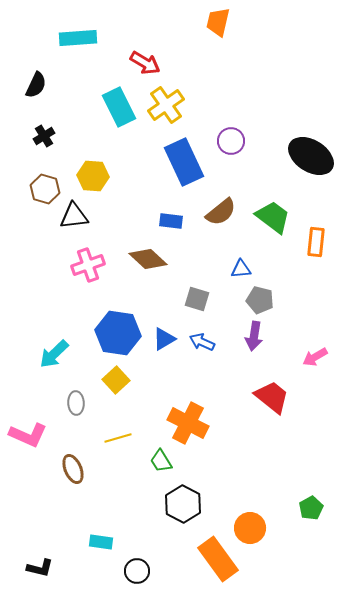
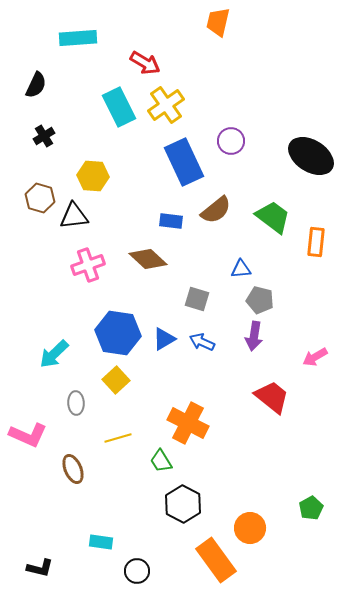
brown hexagon at (45, 189): moved 5 px left, 9 px down
brown semicircle at (221, 212): moved 5 px left, 2 px up
orange rectangle at (218, 559): moved 2 px left, 1 px down
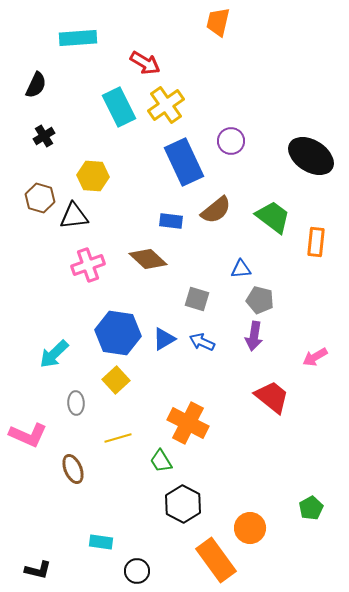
black L-shape at (40, 568): moved 2 px left, 2 px down
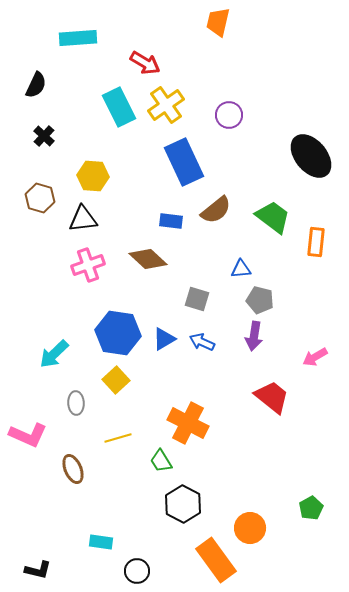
black cross at (44, 136): rotated 15 degrees counterclockwise
purple circle at (231, 141): moved 2 px left, 26 px up
black ellipse at (311, 156): rotated 18 degrees clockwise
black triangle at (74, 216): moved 9 px right, 3 px down
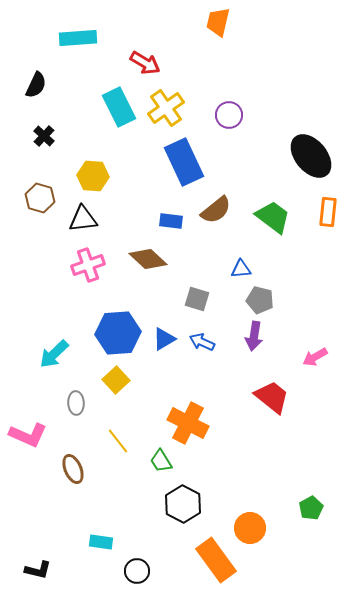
yellow cross at (166, 105): moved 3 px down
orange rectangle at (316, 242): moved 12 px right, 30 px up
blue hexagon at (118, 333): rotated 12 degrees counterclockwise
yellow line at (118, 438): moved 3 px down; rotated 68 degrees clockwise
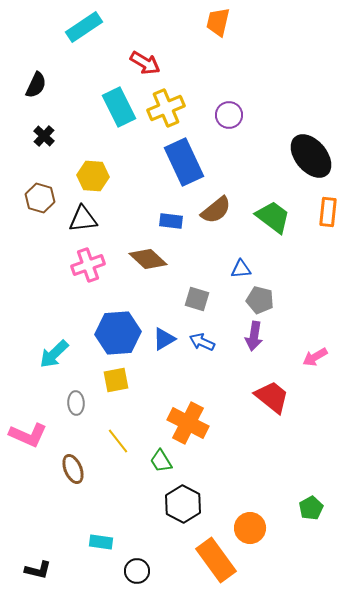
cyan rectangle at (78, 38): moved 6 px right, 11 px up; rotated 30 degrees counterclockwise
yellow cross at (166, 108): rotated 12 degrees clockwise
yellow square at (116, 380): rotated 32 degrees clockwise
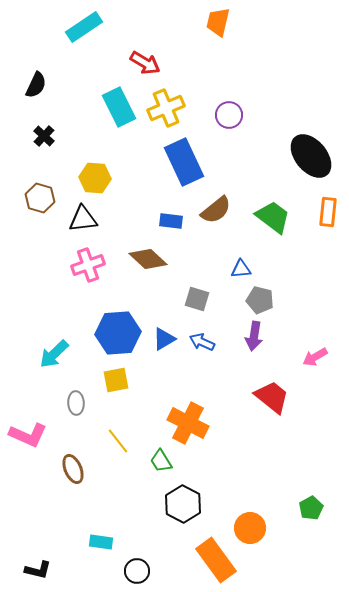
yellow hexagon at (93, 176): moved 2 px right, 2 px down
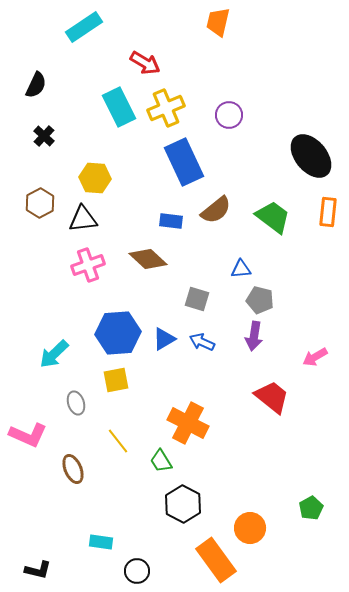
brown hexagon at (40, 198): moved 5 px down; rotated 16 degrees clockwise
gray ellipse at (76, 403): rotated 15 degrees counterclockwise
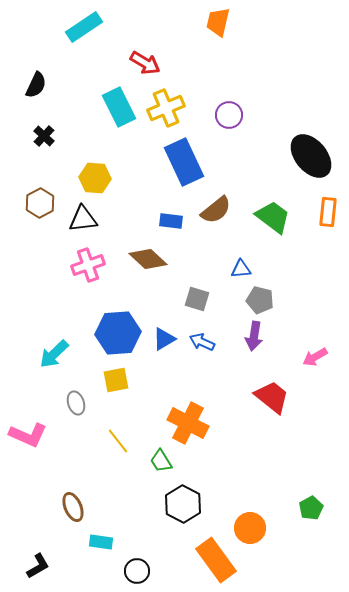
brown ellipse at (73, 469): moved 38 px down
black L-shape at (38, 570): moved 4 px up; rotated 44 degrees counterclockwise
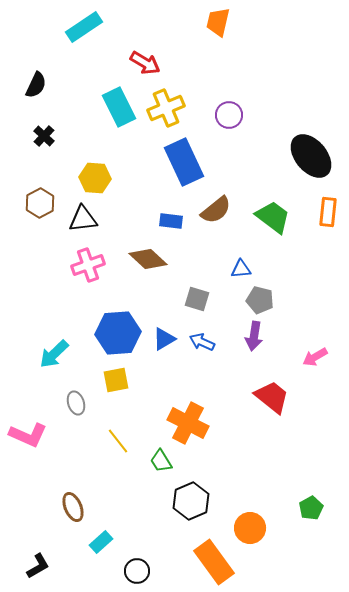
black hexagon at (183, 504): moved 8 px right, 3 px up; rotated 9 degrees clockwise
cyan rectangle at (101, 542): rotated 50 degrees counterclockwise
orange rectangle at (216, 560): moved 2 px left, 2 px down
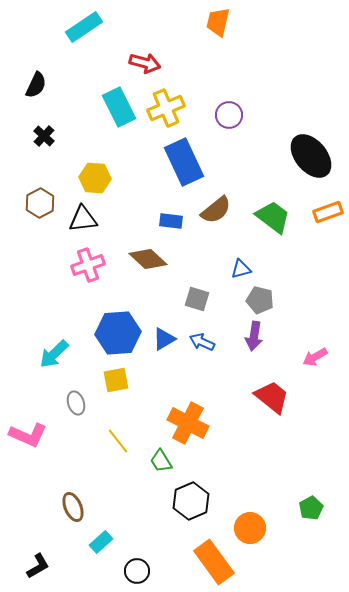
red arrow at (145, 63): rotated 16 degrees counterclockwise
orange rectangle at (328, 212): rotated 64 degrees clockwise
blue triangle at (241, 269): rotated 10 degrees counterclockwise
